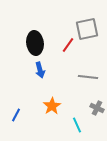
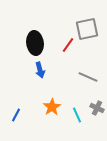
gray line: rotated 18 degrees clockwise
orange star: moved 1 px down
cyan line: moved 10 px up
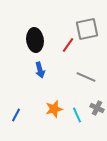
black ellipse: moved 3 px up
gray line: moved 2 px left
orange star: moved 2 px right, 2 px down; rotated 18 degrees clockwise
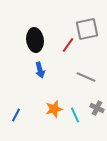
cyan line: moved 2 px left
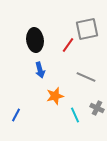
orange star: moved 1 px right, 13 px up
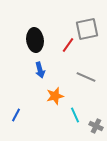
gray cross: moved 1 px left, 18 px down
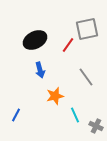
black ellipse: rotated 70 degrees clockwise
gray line: rotated 30 degrees clockwise
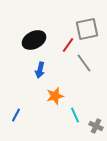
black ellipse: moved 1 px left
blue arrow: rotated 28 degrees clockwise
gray line: moved 2 px left, 14 px up
